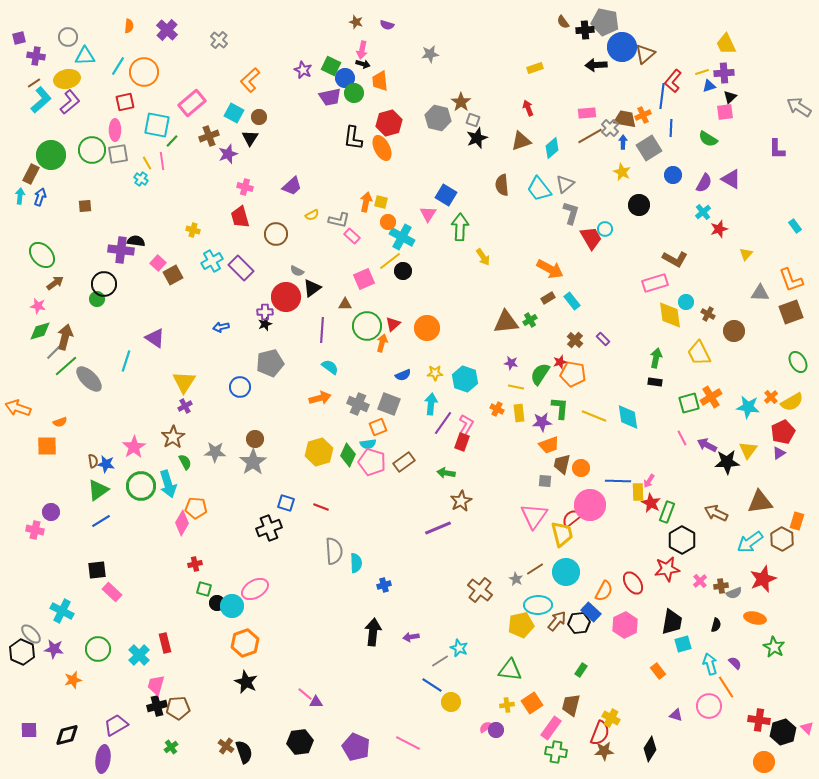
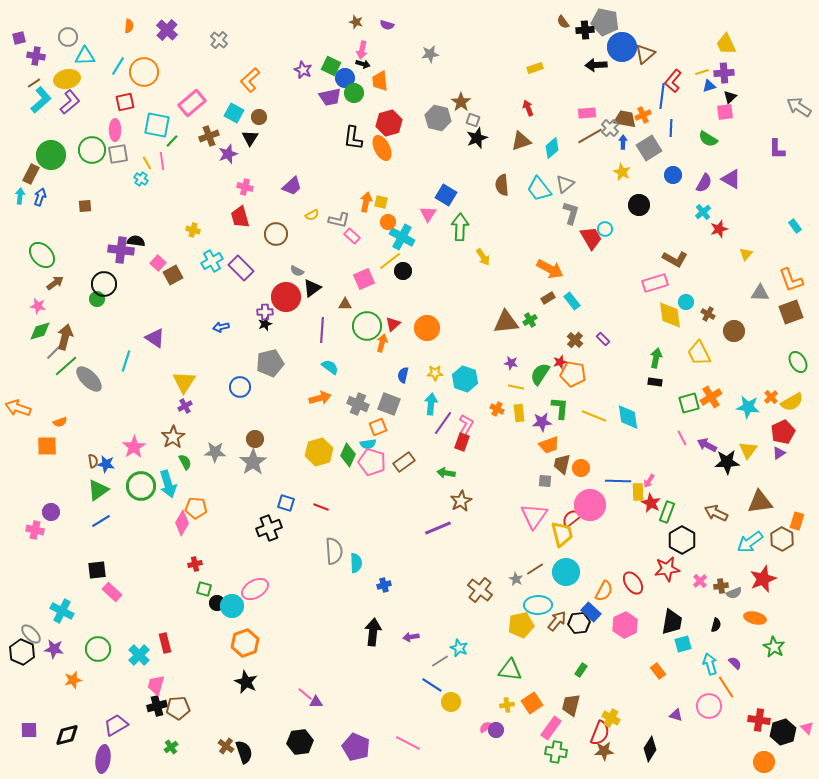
blue semicircle at (403, 375): rotated 126 degrees clockwise
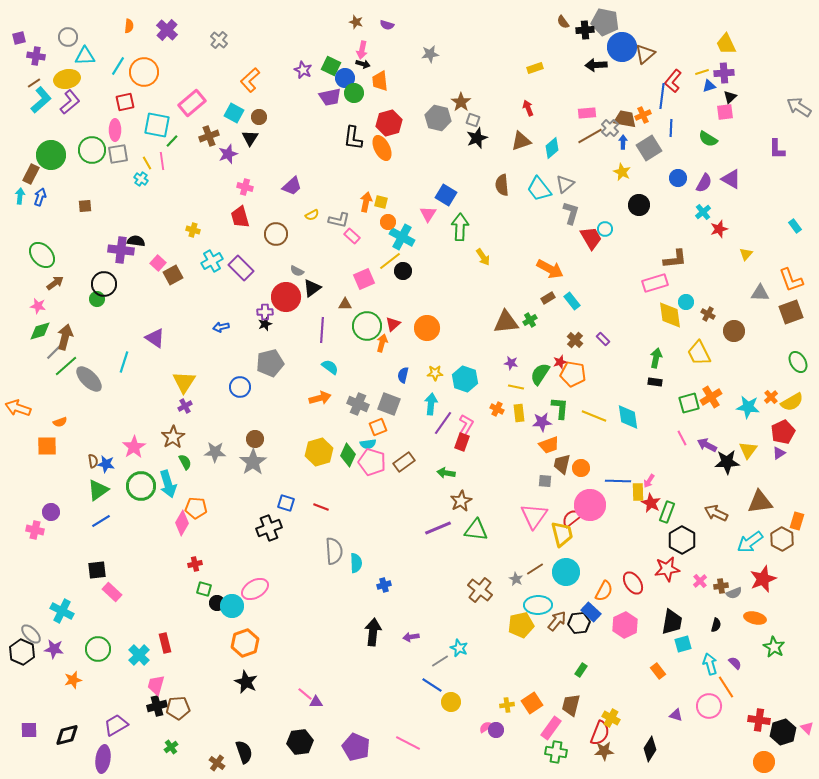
blue circle at (673, 175): moved 5 px right, 3 px down
brown L-shape at (675, 259): rotated 35 degrees counterclockwise
cyan line at (126, 361): moved 2 px left, 1 px down
green triangle at (510, 670): moved 34 px left, 140 px up
brown cross at (226, 746): moved 9 px left, 17 px down
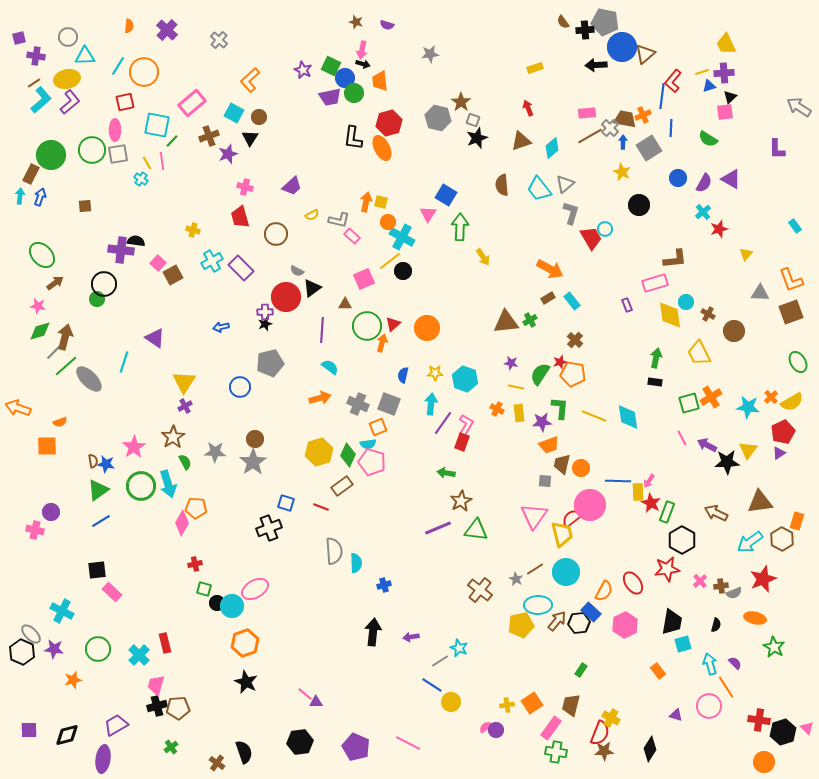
purple rectangle at (603, 339): moved 24 px right, 34 px up; rotated 24 degrees clockwise
brown rectangle at (404, 462): moved 62 px left, 24 px down
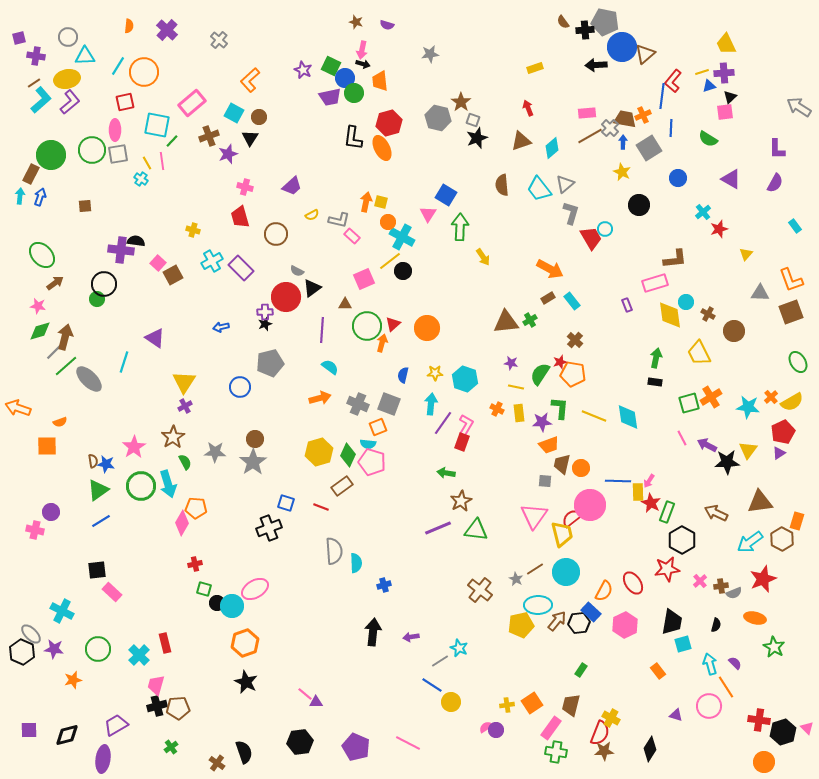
purple semicircle at (704, 183): moved 71 px right
cyan semicircle at (368, 444): rotated 14 degrees clockwise
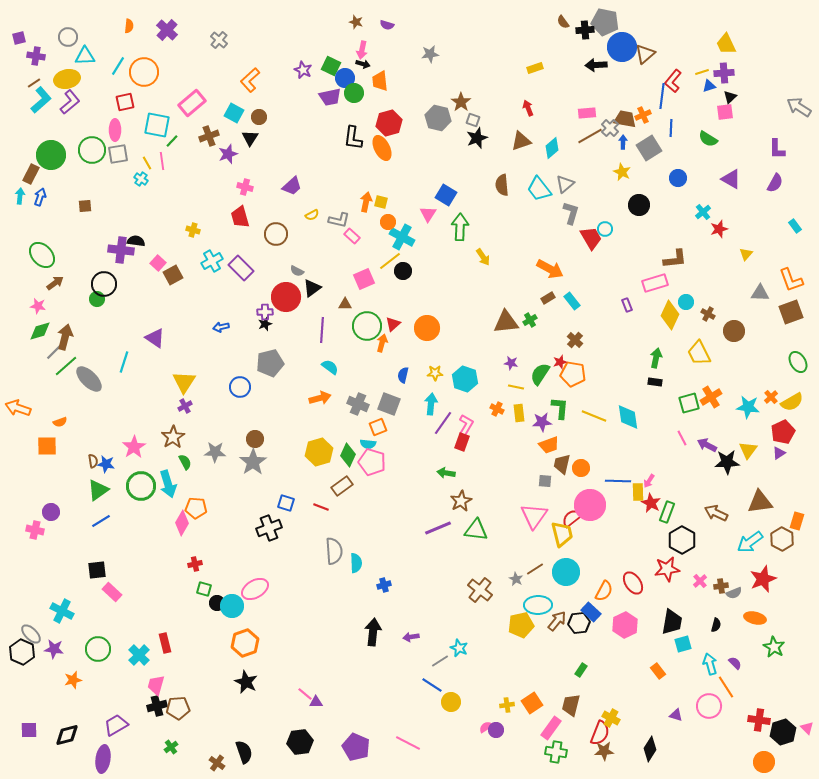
yellow diamond at (670, 315): rotated 32 degrees clockwise
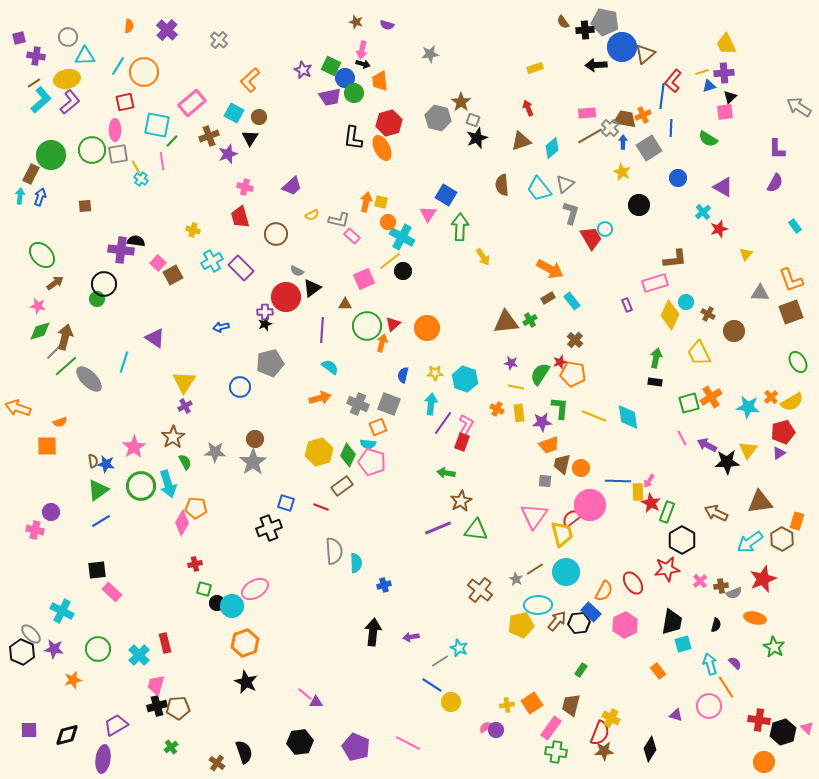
yellow line at (147, 163): moved 11 px left, 4 px down
purple triangle at (731, 179): moved 8 px left, 8 px down
red pentagon at (783, 432): rotated 10 degrees clockwise
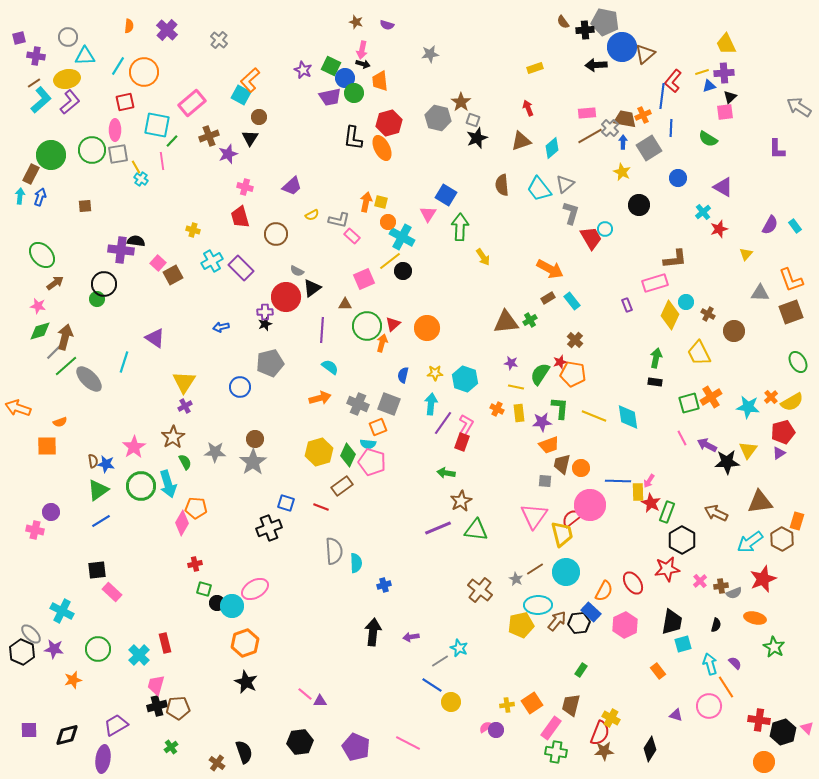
cyan square at (234, 113): moved 7 px right, 18 px up
purple semicircle at (775, 183): moved 5 px left, 42 px down
purple triangle at (316, 702): moved 4 px right, 1 px up
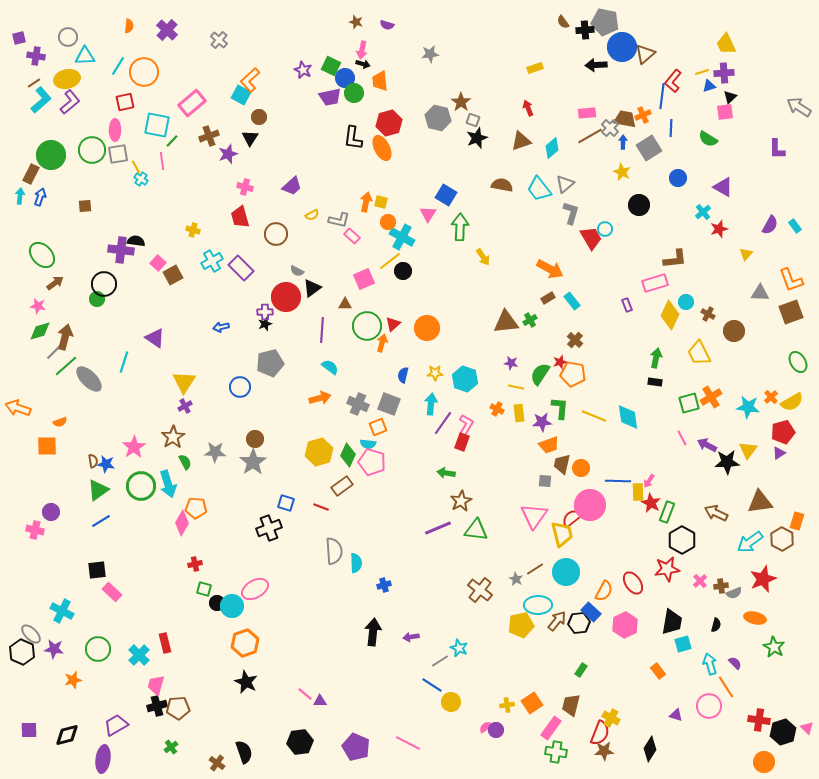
brown semicircle at (502, 185): rotated 105 degrees clockwise
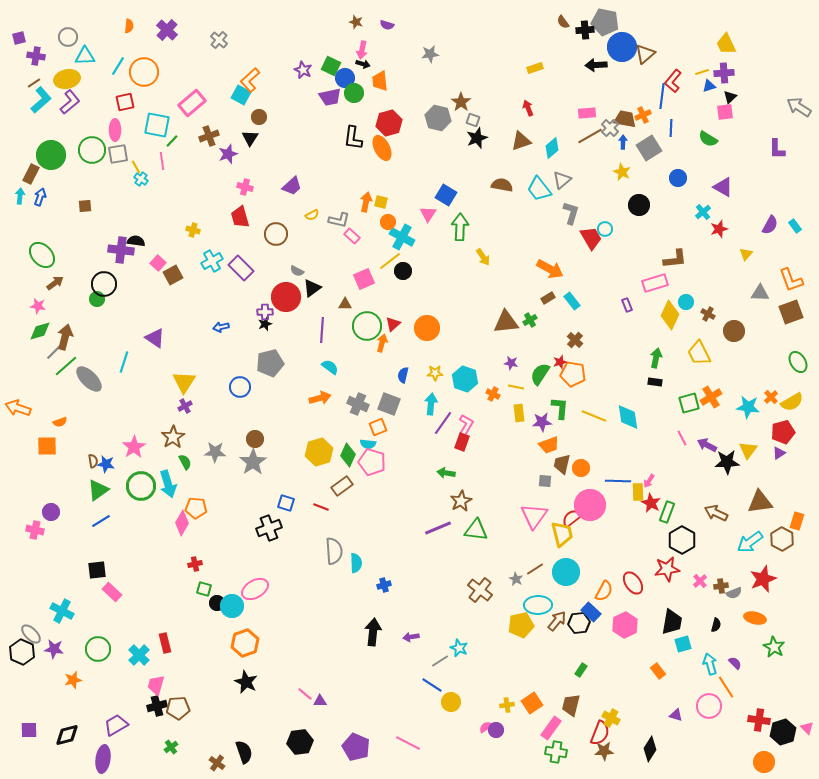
gray triangle at (565, 184): moved 3 px left, 4 px up
orange cross at (497, 409): moved 4 px left, 15 px up
